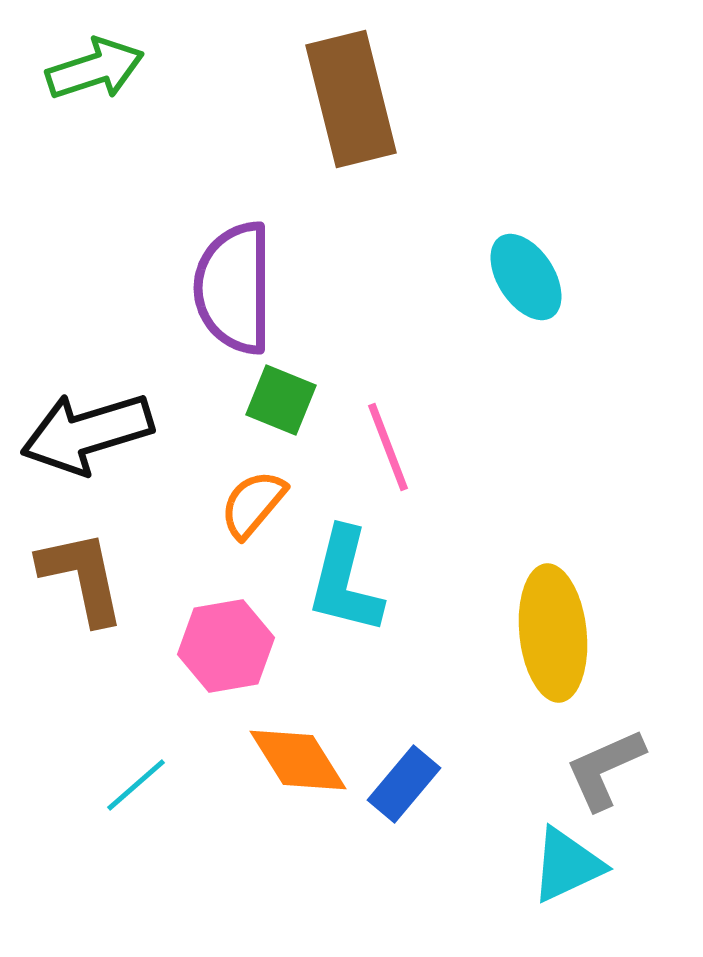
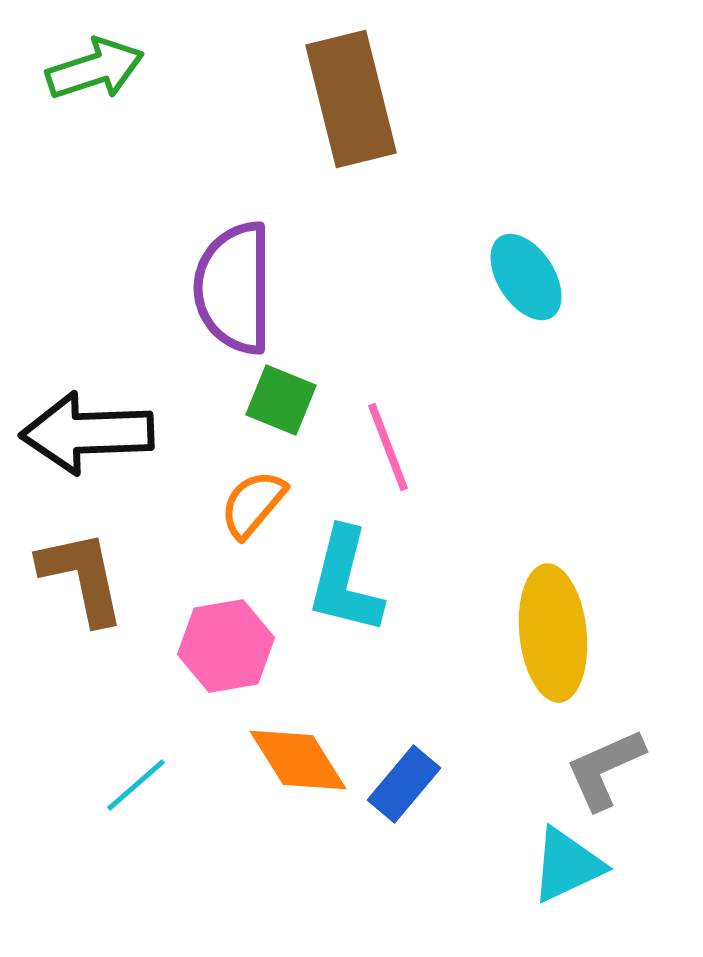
black arrow: rotated 15 degrees clockwise
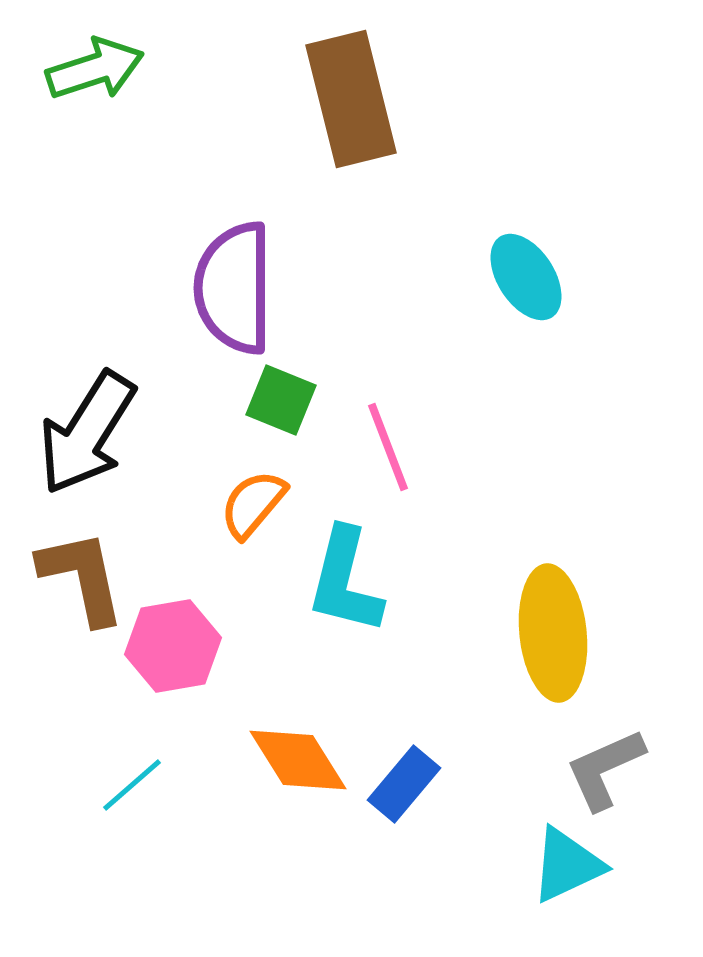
black arrow: rotated 56 degrees counterclockwise
pink hexagon: moved 53 px left
cyan line: moved 4 px left
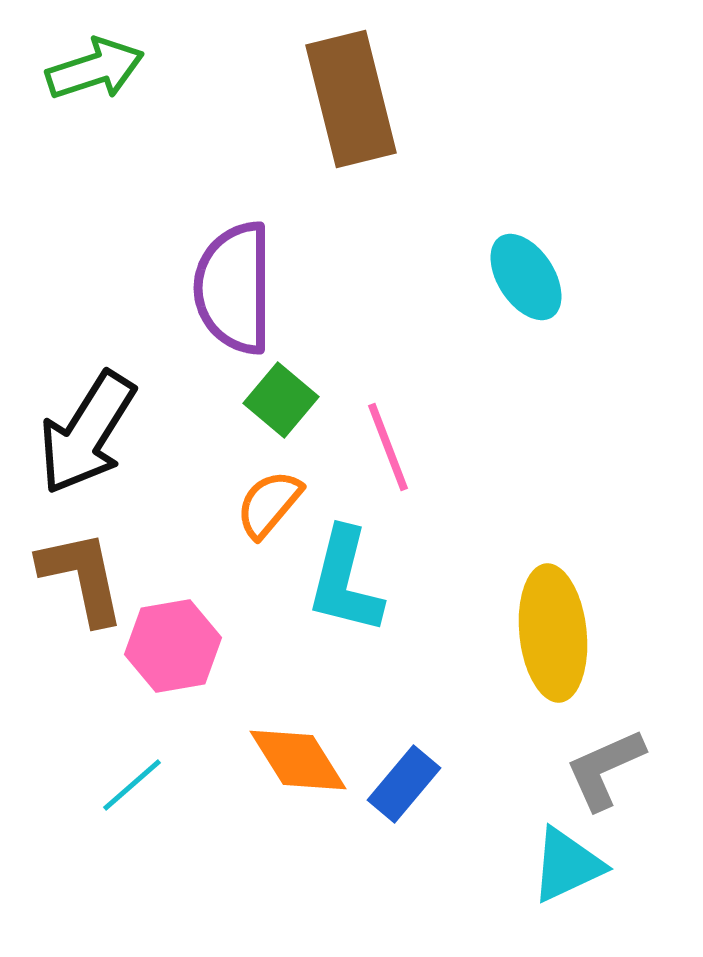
green square: rotated 18 degrees clockwise
orange semicircle: moved 16 px right
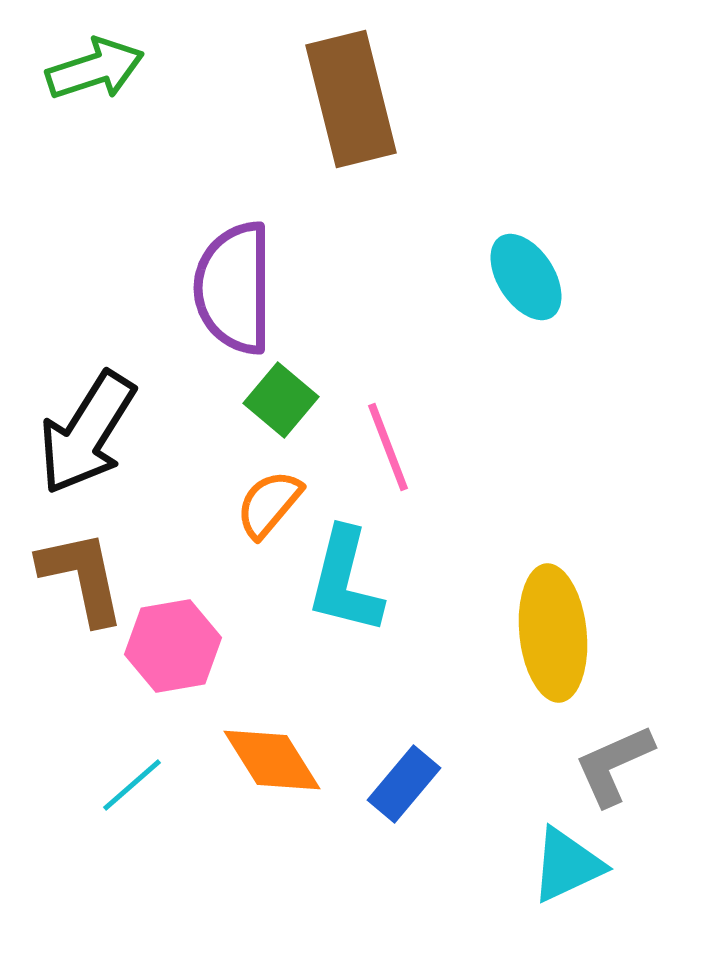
orange diamond: moved 26 px left
gray L-shape: moved 9 px right, 4 px up
